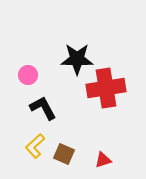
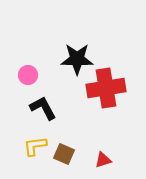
yellow L-shape: rotated 35 degrees clockwise
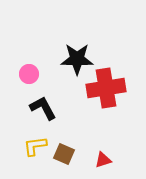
pink circle: moved 1 px right, 1 px up
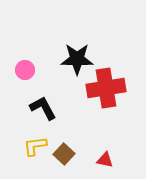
pink circle: moved 4 px left, 4 px up
brown square: rotated 20 degrees clockwise
red triangle: moved 2 px right; rotated 30 degrees clockwise
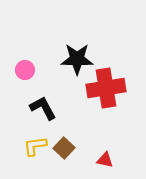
brown square: moved 6 px up
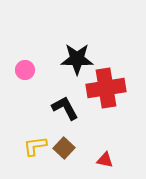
black L-shape: moved 22 px right
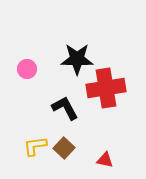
pink circle: moved 2 px right, 1 px up
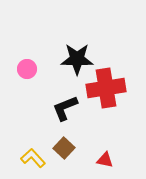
black L-shape: rotated 84 degrees counterclockwise
yellow L-shape: moved 2 px left, 12 px down; rotated 55 degrees clockwise
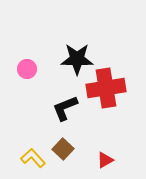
brown square: moved 1 px left, 1 px down
red triangle: rotated 42 degrees counterclockwise
